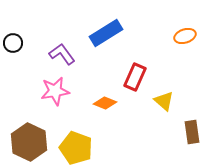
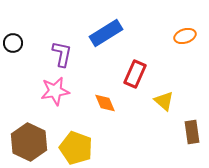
purple L-shape: rotated 48 degrees clockwise
red rectangle: moved 3 px up
orange diamond: rotated 45 degrees clockwise
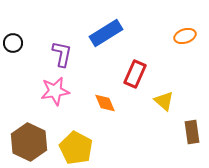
yellow pentagon: rotated 8 degrees clockwise
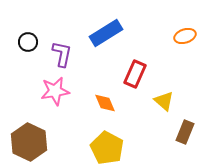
black circle: moved 15 px right, 1 px up
brown rectangle: moved 7 px left; rotated 30 degrees clockwise
yellow pentagon: moved 31 px right
